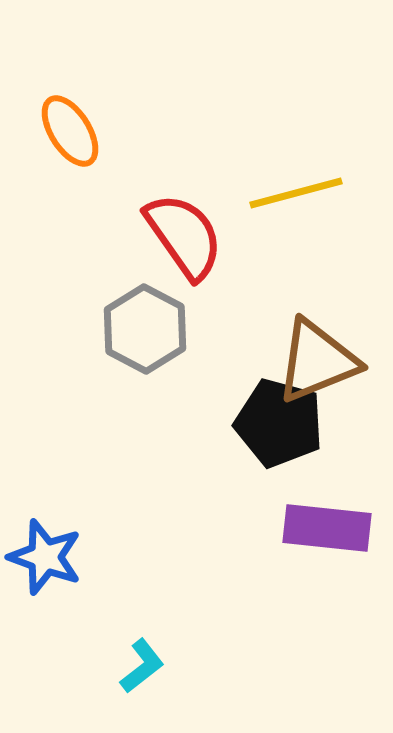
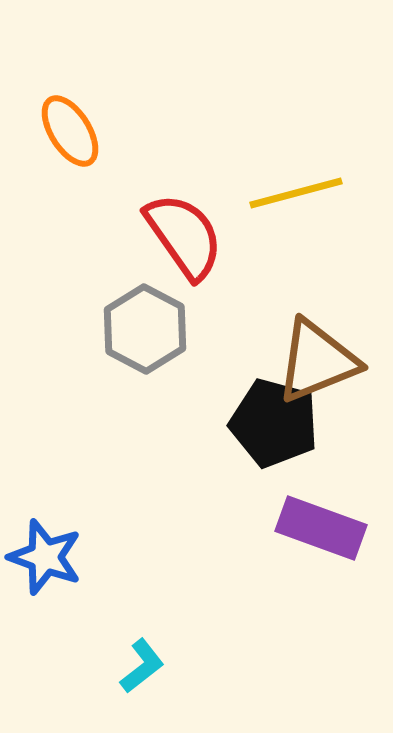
black pentagon: moved 5 px left
purple rectangle: moved 6 px left; rotated 14 degrees clockwise
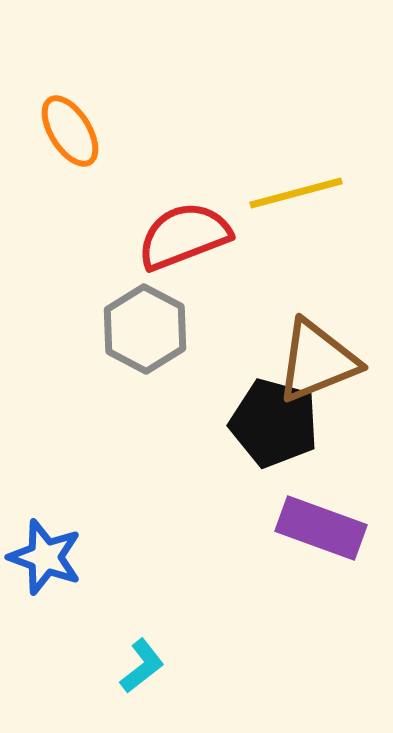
red semicircle: rotated 76 degrees counterclockwise
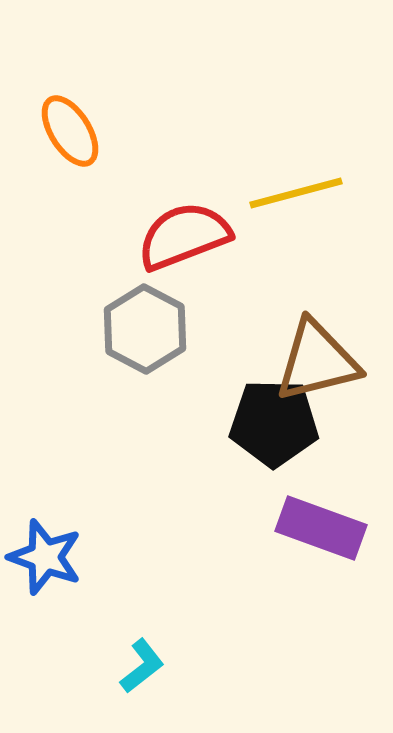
brown triangle: rotated 8 degrees clockwise
black pentagon: rotated 14 degrees counterclockwise
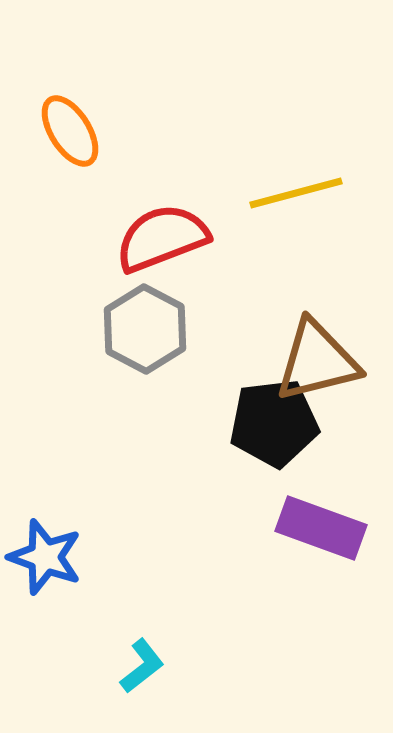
red semicircle: moved 22 px left, 2 px down
black pentagon: rotated 8 degrees counterclockwise
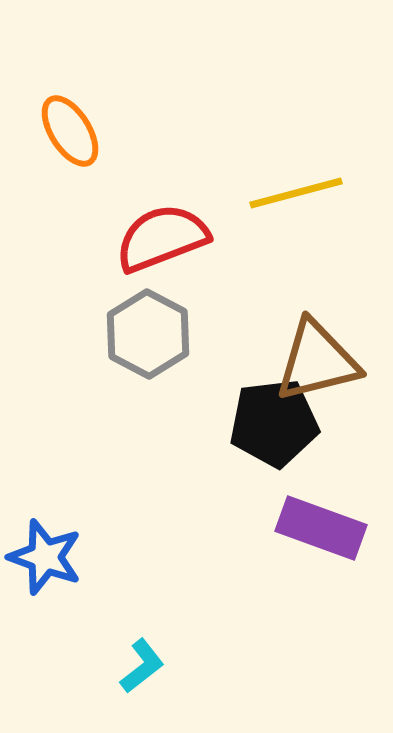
gray hexagon: moved 3 px right, 5 px down
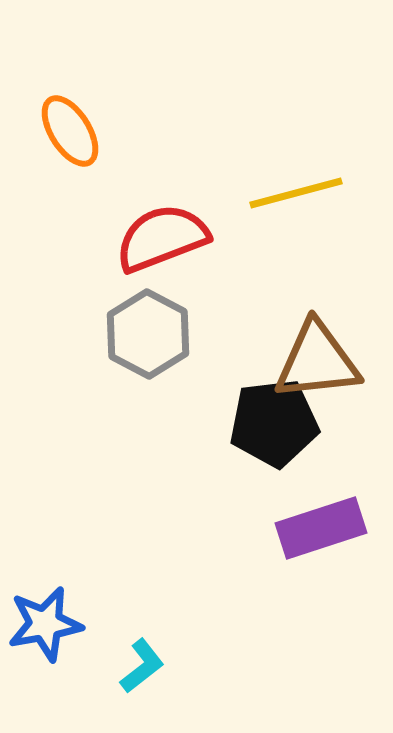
brown triangle: rotated 8 degrees clockwise
purple rectangle: rotated 38 degrees counterclockwise
blue star: moved 67 px down; rotated 30 degrees counterclockwise
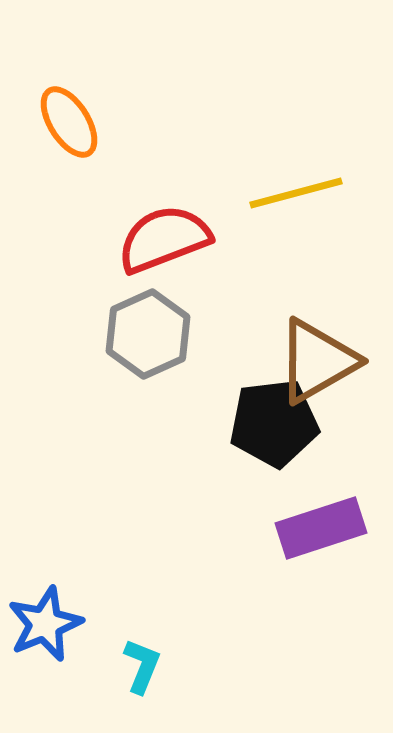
orange ellipse: moved 1 px left, 9 px up
red semicircle: moved 2 px right, 1 px down
gray hexagon: rotated 8 degrees clockwise
brown triangle: rotated 24 degrees counterclockwise
blue star: rotated 12 degrees counterclockwise
cyan L-shape: rotated 30 degrees counterclockwise
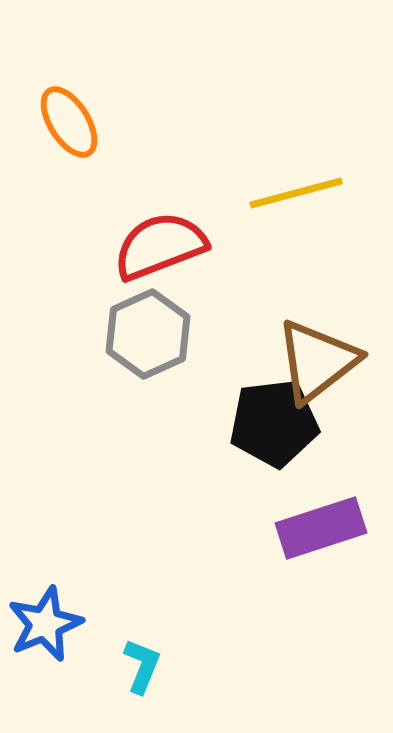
red semicircle: moved 4 px left, 7 px down
brown triangle: rotated 8 degrees counterclockwise
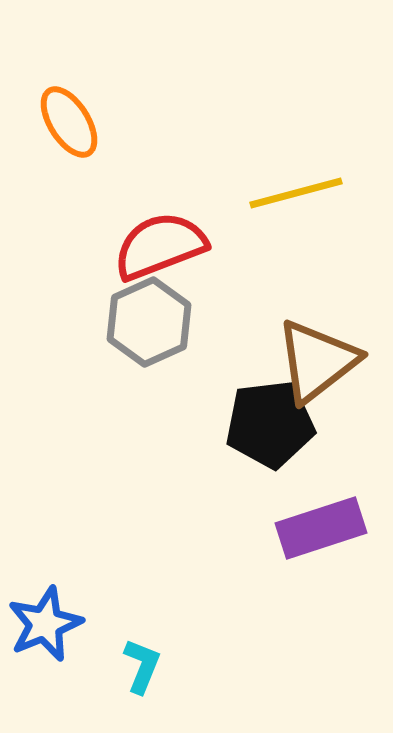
gray hexagon: moved 1 px right, 12 px up
black pentagon: moved 4 px left, 1 px down
